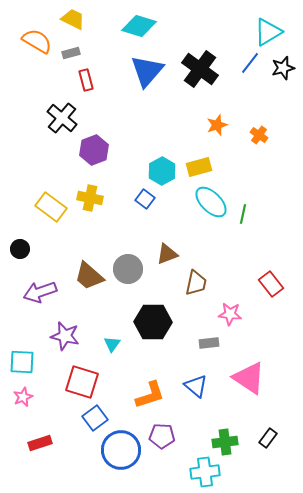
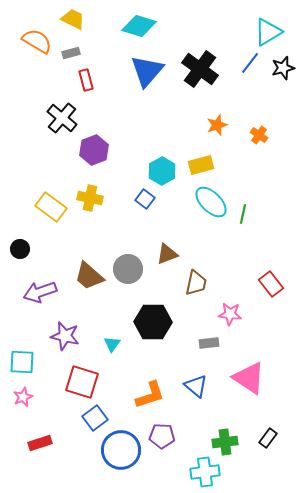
yellow rectangle at (199, 167): moved 2 px right, 2 px up
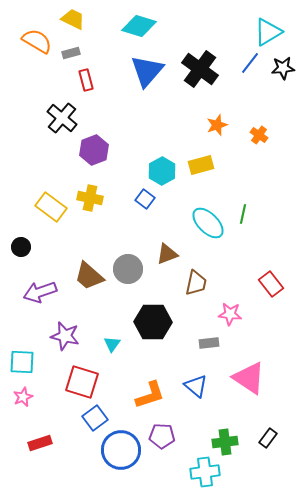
black star at (283, 68): rotated 10 degrees clockwise
cyan ellipse at (211, 202): moved 3 px left, 21 px down
black circle at (20, 249): moved 1 px right, 2 px up
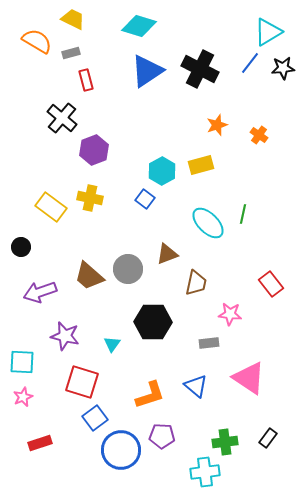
black cross at (200, 69): rotated 9 degrees counterclockwise
blue triangle at (147, 71): rotated 15 degrees clockwise
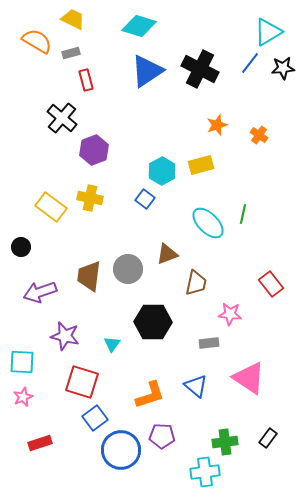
brown trapezoid at (89, 276): rotated 56 degrees clockwise
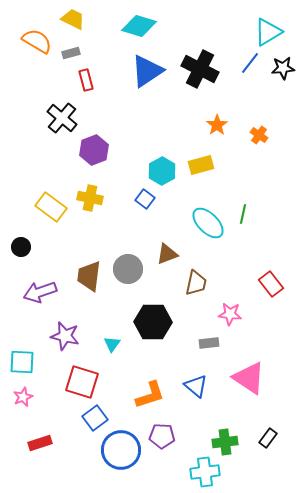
orange star at (217, 125): rotated 15 degrees counterclockwise
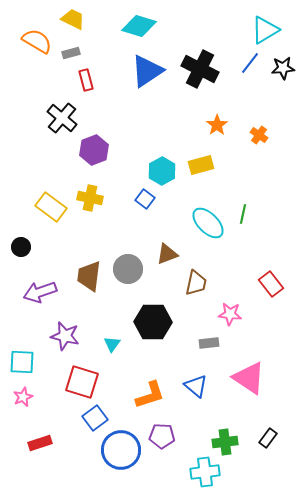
cyan triangle at (268, 32): moved 3 px left, 2 px up
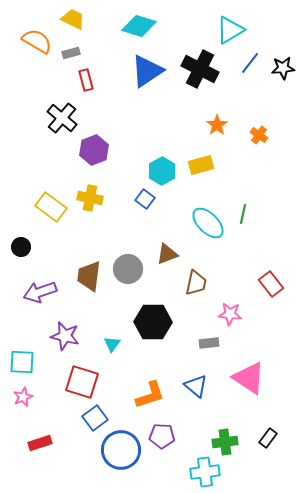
cyan triangle at (265, 30): moved 35 px left
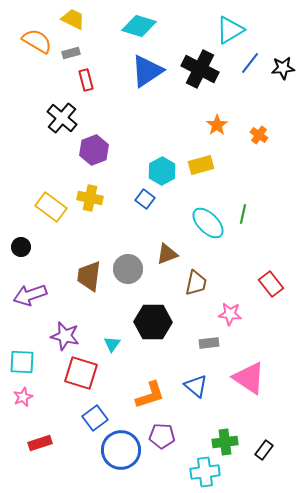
purple arrow at (40, 292): moved 10 px left, 3 px down
red square at (82, 382): moved 1 px left, 9 px up
black rectangle at (268, 438): moved 4 px left, 12 px down
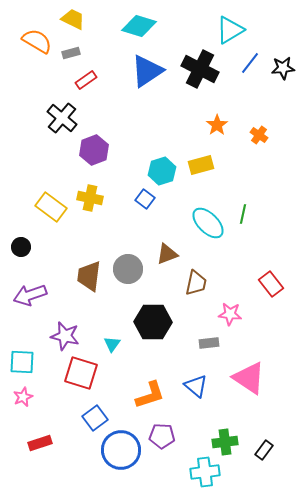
red rectangle at (86, 80): rotated 70 degrees clockwise
cyan hexagon at (162, 171): rotated 12 degrees clockwise
